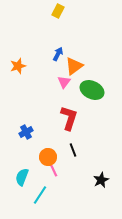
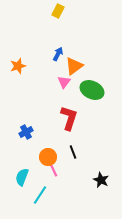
black line: moved 2 px down
black star: rotated 21 degrees counterclockwise
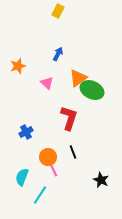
orange triangle: moved 4 px right, 12 px down
pink triangle: moved 17 px left, 1 px down; rotated 24 degrees counterclockwise
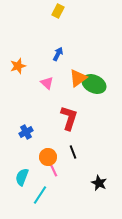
green ellipse: moved 2 px right, 6 px up
black star: moved 2 px left, 3 px down
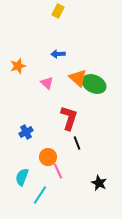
blue arrow: rotated 120 degrees counterclockwise
orange triangle: rotated 42 degrees counterclockwise
black line: moved 4 px right, 9 px up
pink line: moved 5 px right, 2 px down
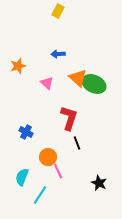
blue cross: rotated 32 degrees counterclockwise
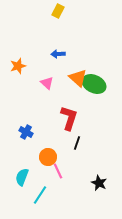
black line: rotated 40 degrees clockwise
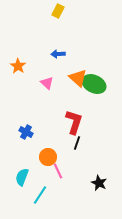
orange star: rotated 21 degrees counterclockwise
red L-shape: moved 5 px right, 4 px down
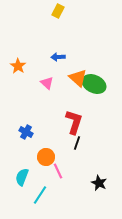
blue arrow: moved 3 px down
orange circle: moved 2 px left
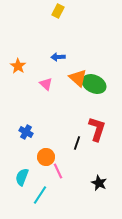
pink triangle: moved 1 px left, 1 px down
red L-shape: moved 23 px right, 7 px down
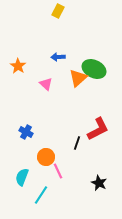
orange triangle: rotated 36 degrees clockwise
green ellipse: moved 15 px up
red L-shape: moved 1 px right; rotated 45 degrees clockwise
cyan line: moved 1 px right
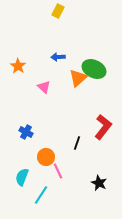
pink triangle: moved 2 px left, 3 px down
red L-shape: moved 5 px right, 2 px up; rotated 25 degrees counterclockwise
